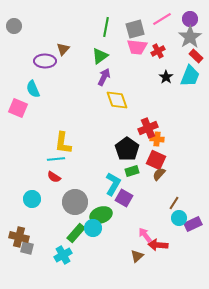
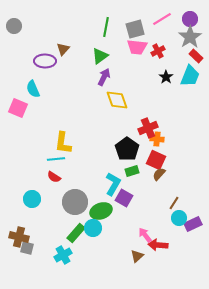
green ellipse at (101, 215): moved 4 px up
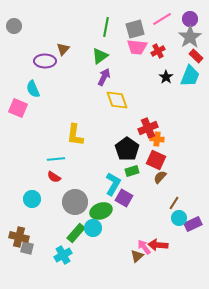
yellow L-shape at (63, 143): moved 12 px right, 8 px up
brown semicircle at (159, 174): moved 1 px right, 3 px down
pink arrow at (145, 235): moved 1 px left, 12 px down
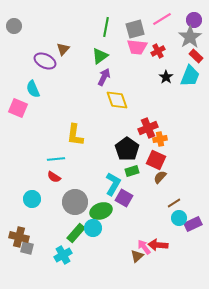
purple circle at (190, 19): moved 4 px right, 1 px down
purple ellipse at (45, 61): rotated 25 degrees clockwise
orange cross at (157, 139): moved 3 px right; rotated 16 degrees counterclockwise
brown line at (174, 203): rotated 24 degrees clockwise
